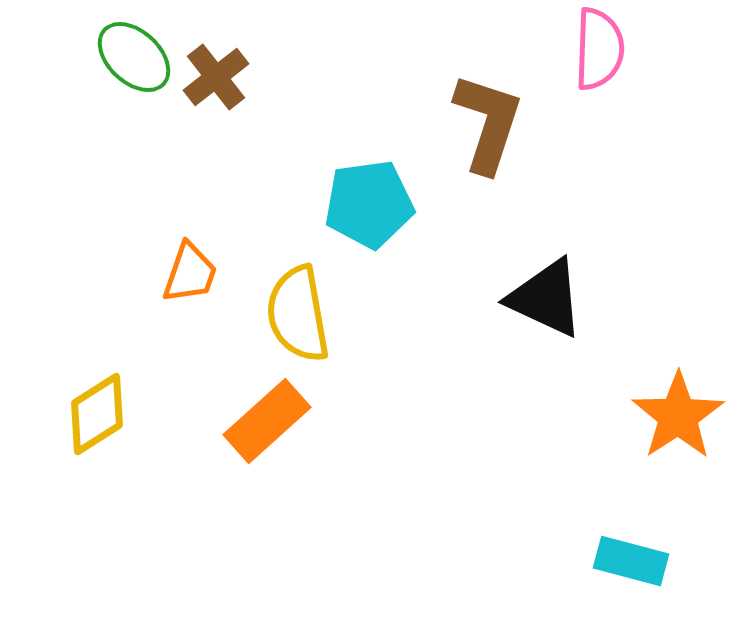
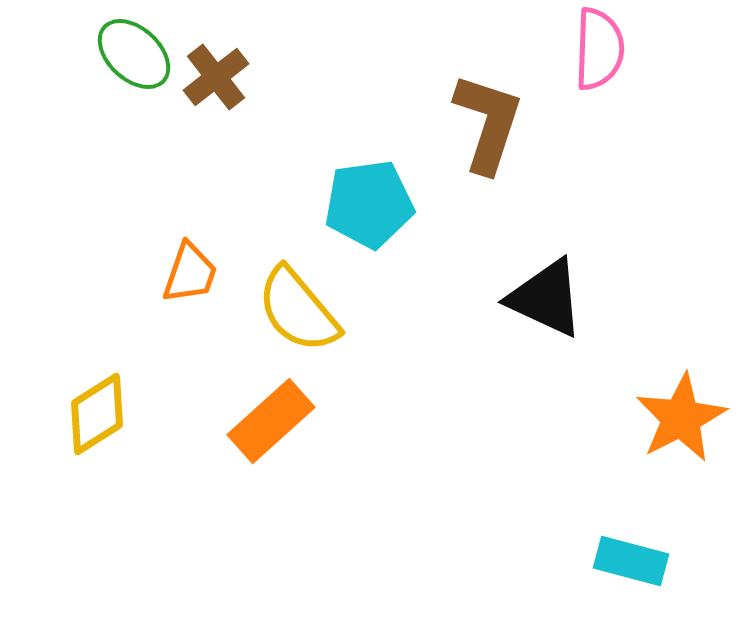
green ellipse: moved 3 px up
yellow semicircle: moved 4 px up; rotated 30 degrees counterclockwise
orange star: moved 3 px right, 2 px down; rotated 6 degrees clockwise
orange rectangle: moved 4 px right
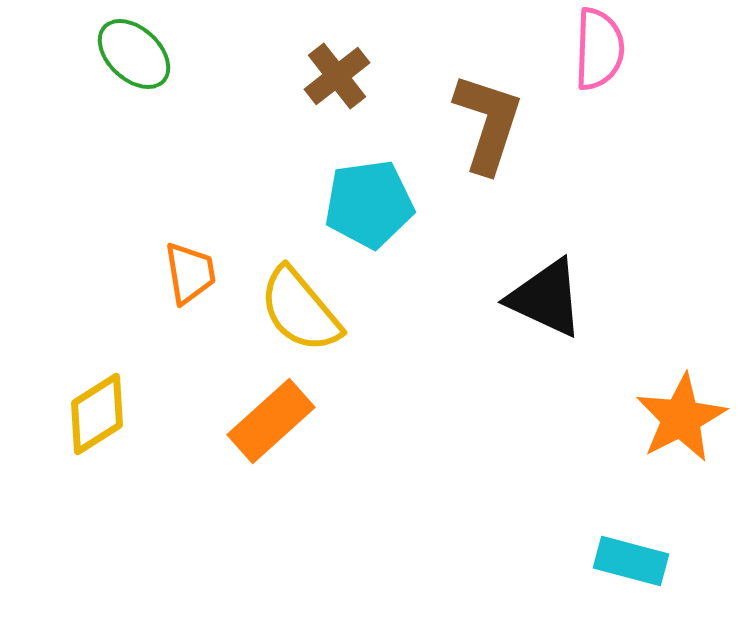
brown cross: moved 121 px right, 1 px up
orange trapezoid: rotated 28 degrees counterclockwise
yellow semicircle: moved 2 px right
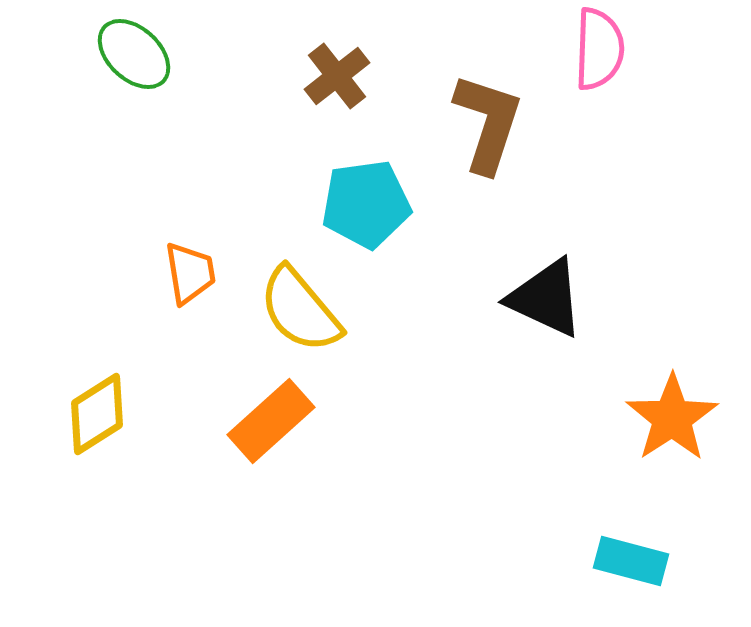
cyan pentagon: moved 3 px left
orange star: moved 9 px left; rotated 6 degrees counterclockwise
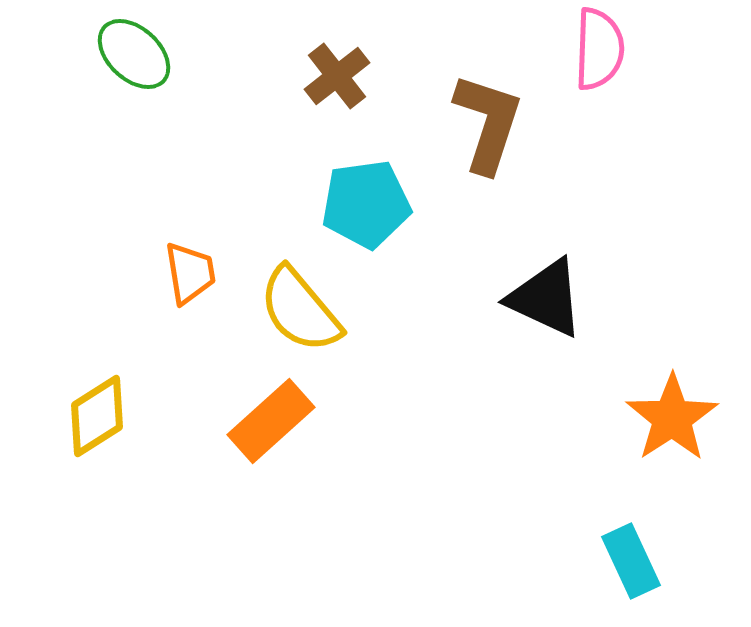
yellow diamond: moved 2 px down
cyan rectangle: rotated 50 degrees clockwise
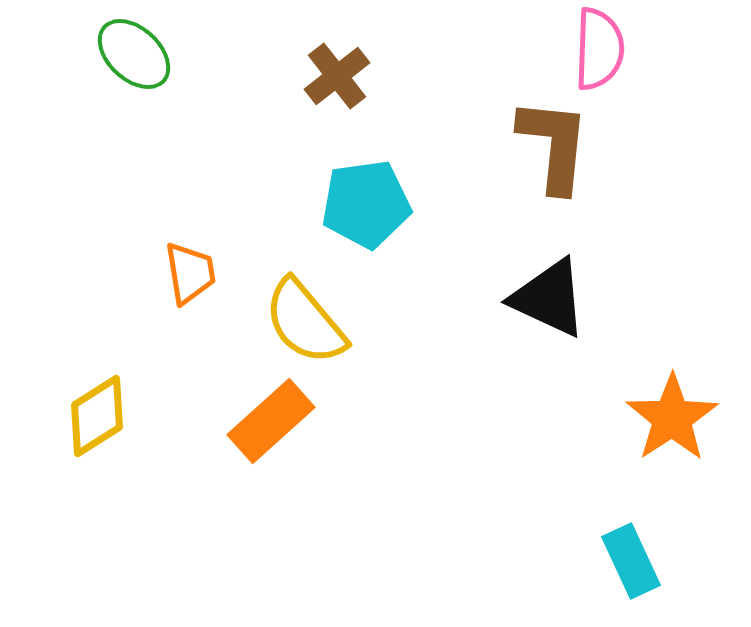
brown L-shape: moved 66 px right, 22 px down; rotated 12 degrees counterclockwise
black triangle: moved 3 px right
yellow semicircle: moved 5 px right, 12 px down
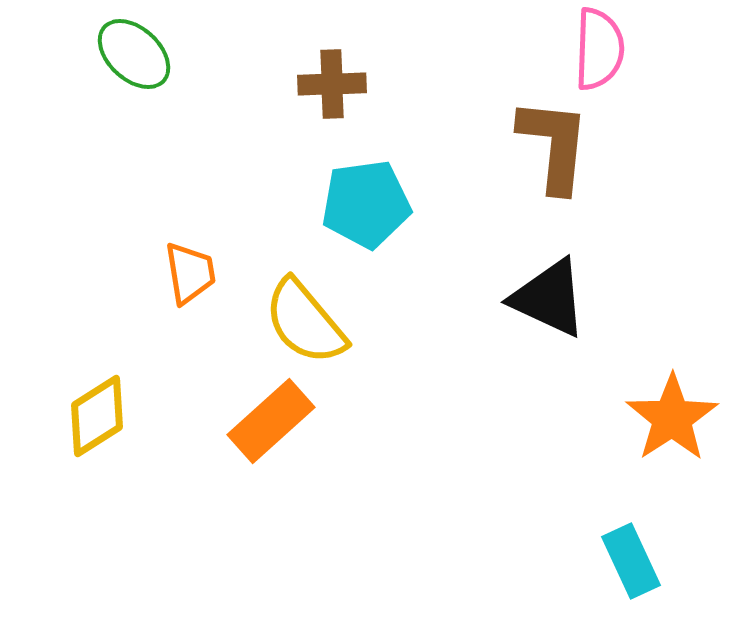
brown cross: moved 5 px left, 8 px down; rotated 36 degrees clockwise
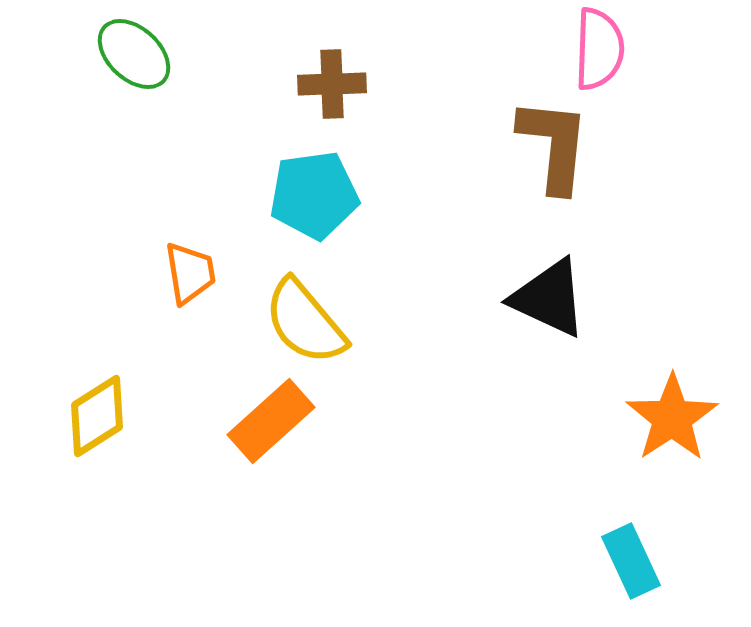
cyan pentagon: moved 52 px left, 9 px up
